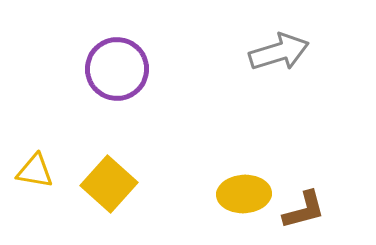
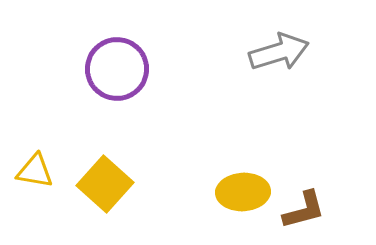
yellow square: moved 4 px left
yellow ellipse: moved 1 px left, 2 px up
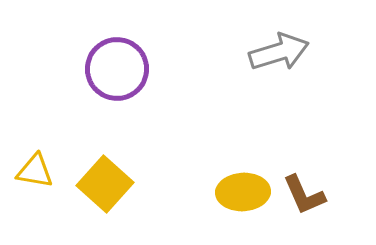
brown L-shape: moved 15 px up; rotated 81 degrees clockwise
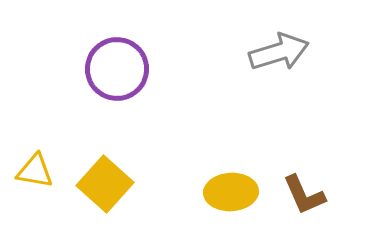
yellow ellipse: moved 12 px left
